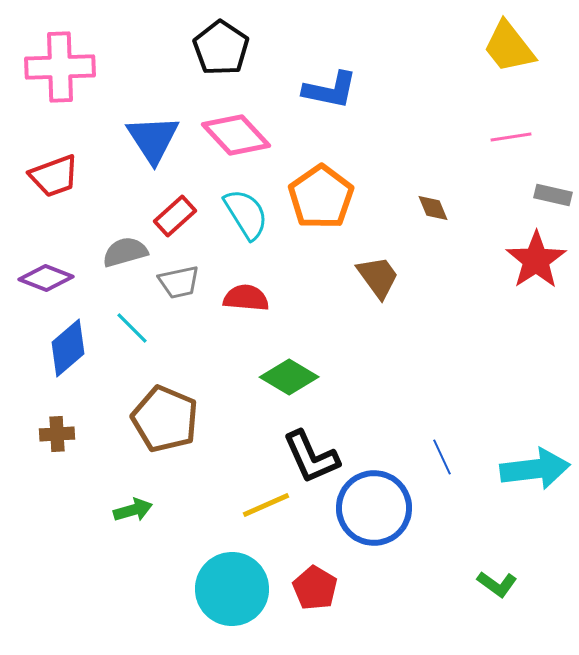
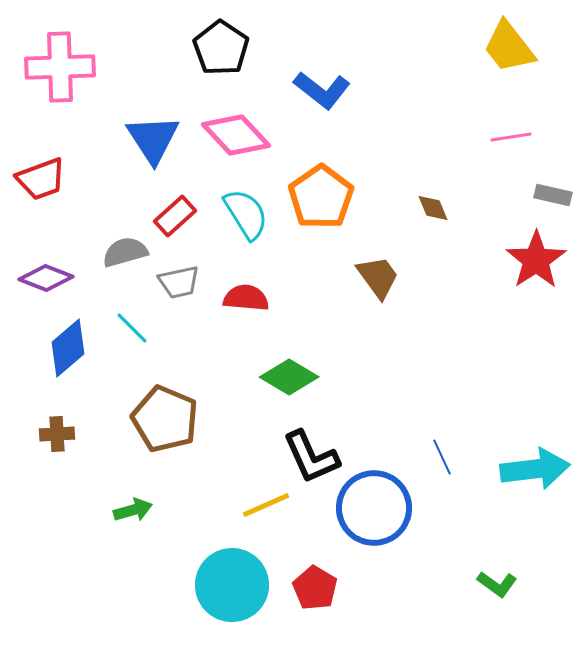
blue L-shape: moved 8 px left; rotated 26 degrees clockwise
red trapezoid: moved 13 px left, 3 px down
cyan circle: moved 4 px up
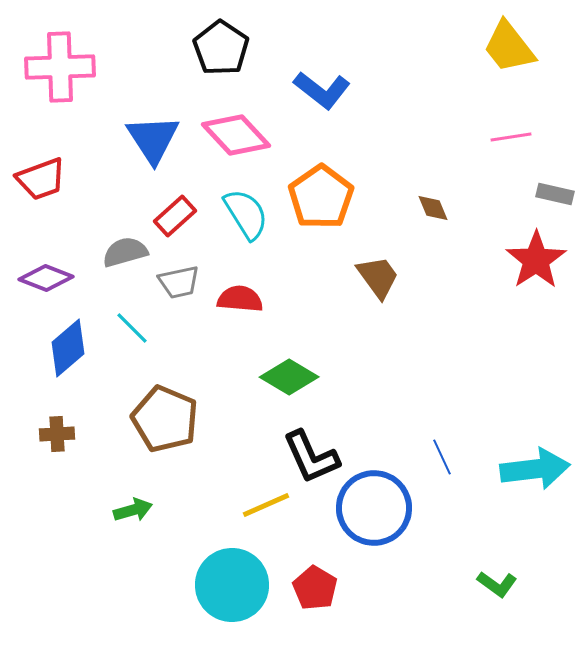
gray rectangle: moved 2 px right, 1 px up
red semicircle: moved 6 px left, 1 px down
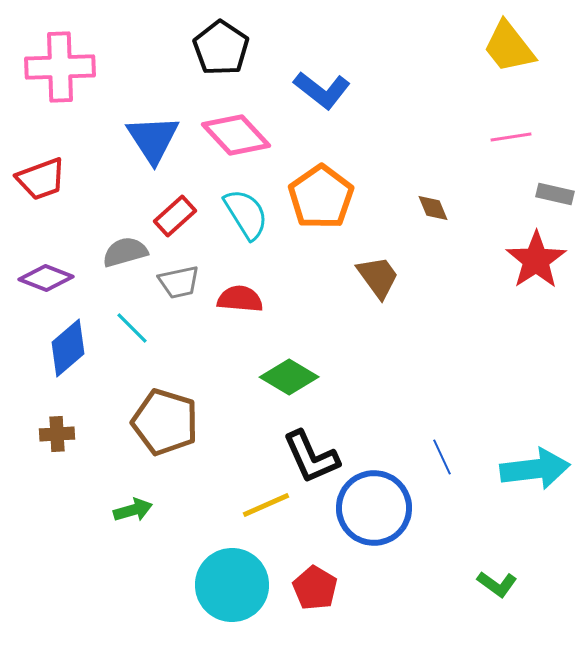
brown pentagon: moved 3 px down; rotated 6 degrees counterclockwise
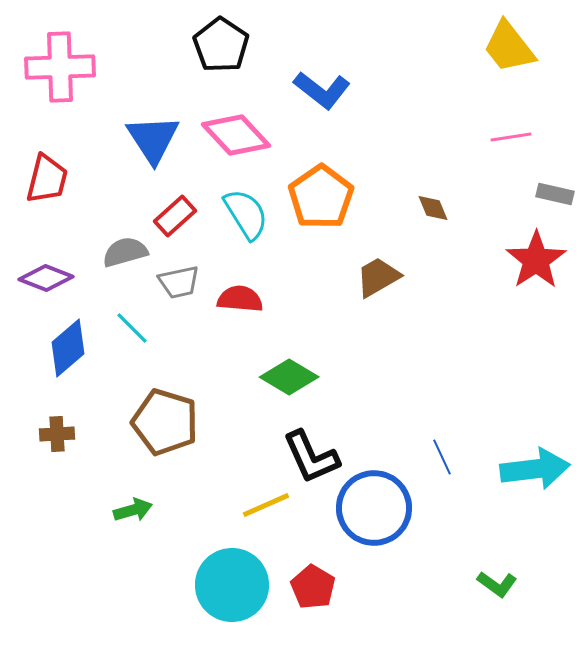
black pentagon: moved 3 px up
red trapezoid: moved 6 px right; rotated 56 degrees counterclockwise
brown trapezoid: rotated 84 degrees counterclockwise
red pentagon: moved 2 px left, 1 px up
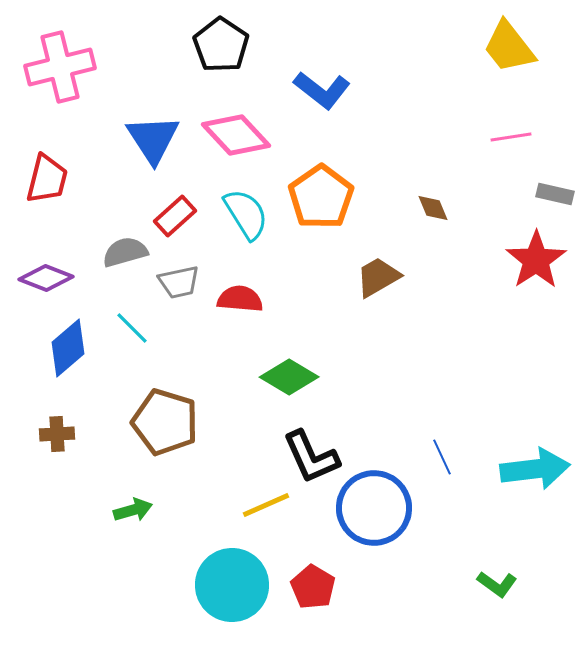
pink cross: rotated 12 degrees counterclockwise
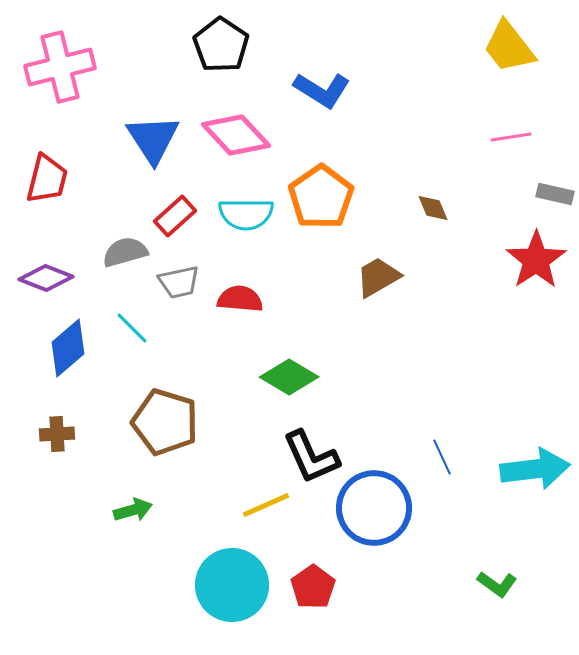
blue L-shape: rotated 6 degrees counterclockwise
cyan semicircle: rotated 122 degrees clockwise
red pentagon: rotated 6 degrees clockwise
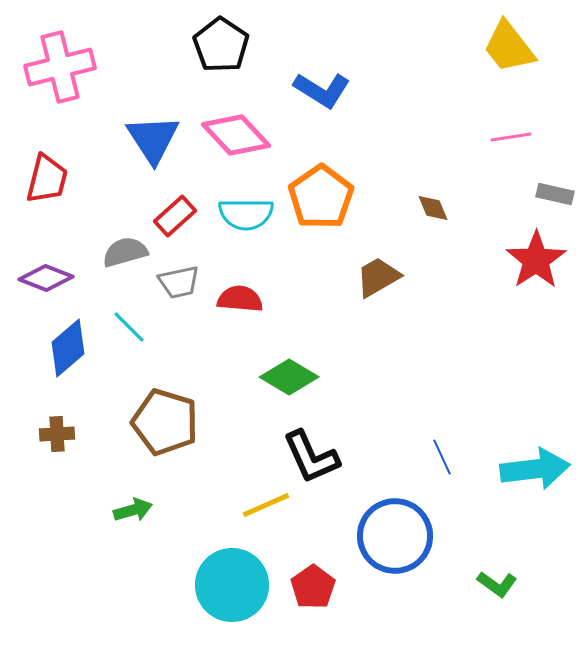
cyan line: moved 3 px left, 1 px up
blue circle: moved 21 px right, 28 px down
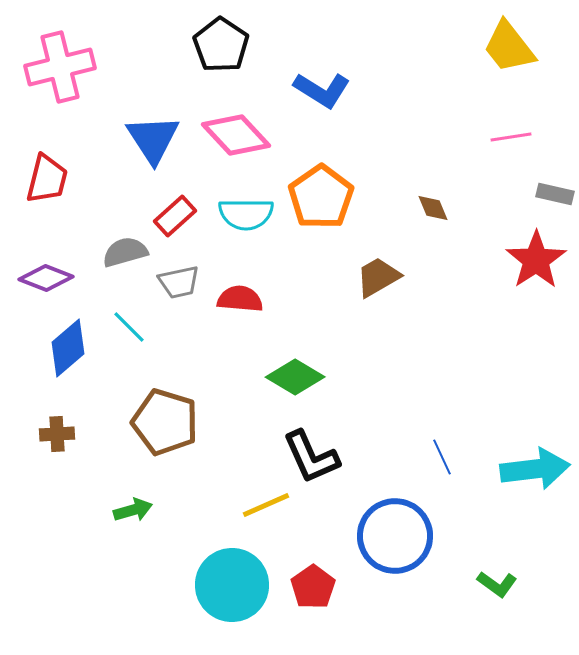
green diamond: moved 6 px right
